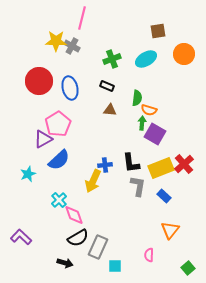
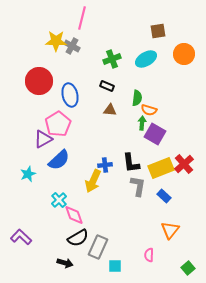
blue ellipse: moved 7 px down
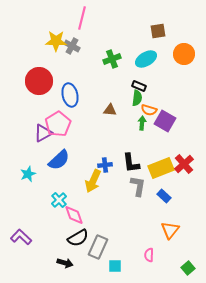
black rectangle: moved 32 px right
purple square: moved 10 px right, 13 px up
purple triangle: moved 6 px up
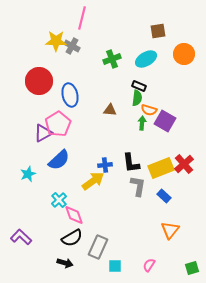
yellow arrow: rotated 150 degrees counterclockwise
black semicircle: moved 6 px left
pink semicircle: moved 10 px down; rotated 32 degrees clockwise
green square: moved 4 px right; rotated 24 degrees clockwise
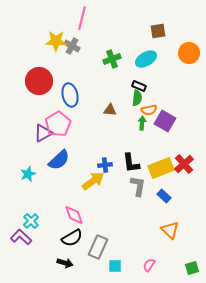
orange circle: moved 5 px right, 1 px up
orange semicircle: rotated 28 degrees counterclockwise
cyan cross: moved 28 px left, 21 px down
orange triangle: rotated 24 degrees counterclockwise
